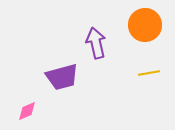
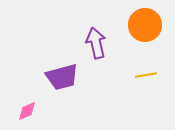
yellow line: moved 3 px left, 2 px down
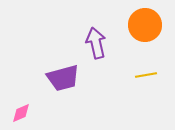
purple trapezoid: moved 1 px right, 1 px down
pink diamond: moved 6 px left, 2 px down
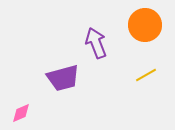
purple arrow: rotated 8 degrees counterclockwise
yellow line: rotated 20 degrees counterclockwise
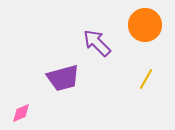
purple arrow: moved 1 px right; rotated 24 degrees counterclockwise
yellow line: moved 4 px down; rotated 30 degrees counterclockwise
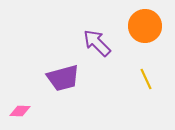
orange circle: moved 1 px down
yellow line: rotated 55 degrees counterclockwise
pink diamond: moved 1 px left, 2 px up; rotated 25 degrees clockwise
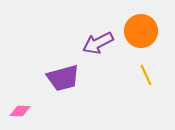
orange circle: moved 4 px left, 5 px down
purple arrow: moved 1 px right; rotated 72 degrees counterclockwise
yellow line: moved 4 px up
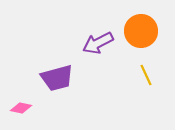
purple trapezoid: moved 6 px left
pink diamond: moved 1 px right, 3 px up; rotated 10 degrees clockwise
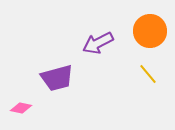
orange circle: moved 9 px right
yellow line: moved 2 px right, 1 px up; rotated 15 degrees counterclockwise
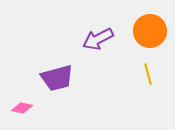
purple arrow: moved 4 px up
yellow line: rotated 25 degrees clockwise
pink diamond: moved 1 px right
